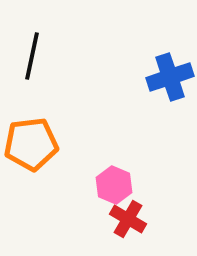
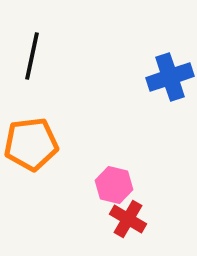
pink hexagon: rotated 9 degrees counterclockwise
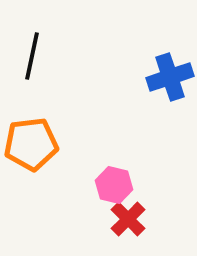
red cross: rotated 15 degrees clockwise
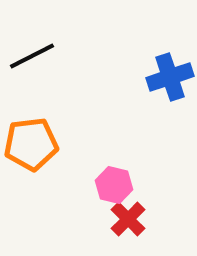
black line: rotated 51 degrees clockwise
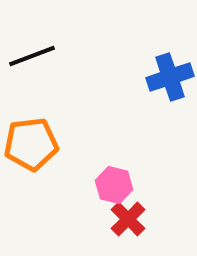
black line: rotated 6 degrees clockwise
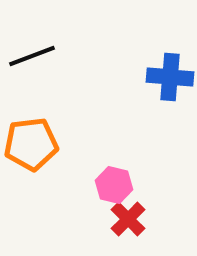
blue cross: rotated 24 degrees clockwise
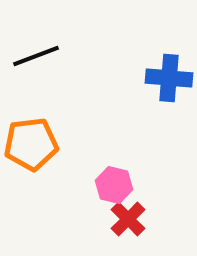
black line: moved 4 px right
blue cross: moved 1 px left, 1 px down
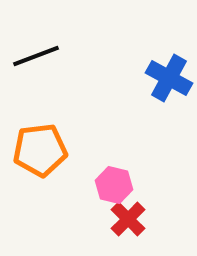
blue cross: rotated 24 degrees clockwise
orange pentagon: moved 9 px right, 6 px down
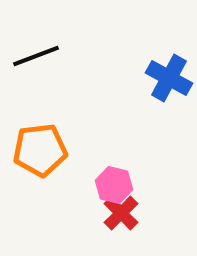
red cross: moved 7 px left, 6 px up
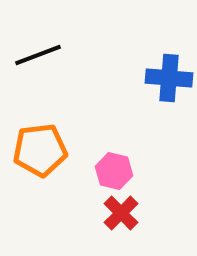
black line: moved 2 px right, 1 px up
blue cross: rotated 24 degrees counterclockwise
pink hexagon: moved 14 px up
